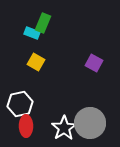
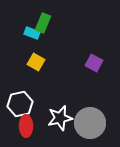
white star: moved 4 px left, 10 px up; rotated 20 degrees clockwise
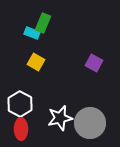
white hexagon: rotated 20 degrees counterclockwise
red ellipse: moved 5 px left, 3 px down
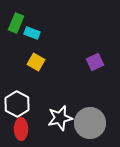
green rectangle: moved 27 px left
purple square: moved 1 px right, 1 px up; rotated 36 degrees clockwise
white hexagon: moved 3 px left
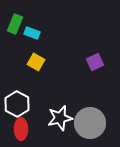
green rectangle: moved 1 px left, 1 px down
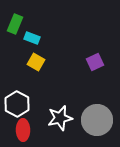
cyan rectangle: moved 5 px down
gray circle: moved 7 px right, 3 px up
red ellipse: moved 2 px right, 1 px down
